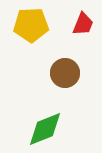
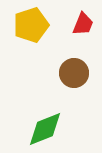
yellow pentagon: rotated 16 degrees counterclockwise
brown circle: moved 9 px right
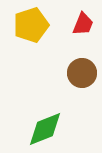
brown circle: moved 8 px right
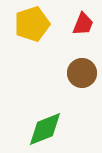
yellow pentagon: moved 1 px right, 1 px up
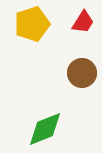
red trapezoid: moved 2 px up; rotated 10 degrees clockwise
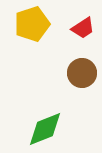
red trapezoid: moved 6 px down; rotated 25 degrees clockwise
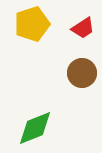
green diamond: moved 10 px left, 1 px up
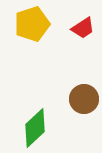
brown circle: moved 2 px right, 26 px down
green diamond: rotated 21 degrees counterclockwise
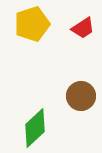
brown circle: moved 3 px left, 3 px up
